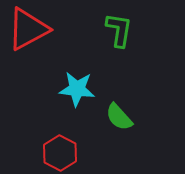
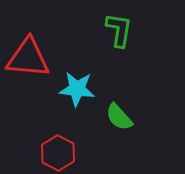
red triangle: moved 29 px down; rotated 33 degrees clockwise
red hexagon: moved 2 px left
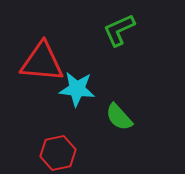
green L-shape: rotated 123 degrees counterclockwise
red triangle: moved 14 px right, 4 px down
red hexagon: rotated 20 degrees clockwise
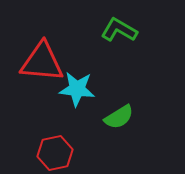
green L-shape: rotated 54 degrees clockwise
green semicircle: rotated 80 degrees counterclockwise
red hexagon: moved 3 px left
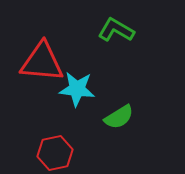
green L-shape: moved 3 px left
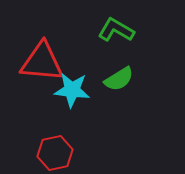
cyan star: moved 5 px left, 1 px down
green semicircle: moved 38 px up
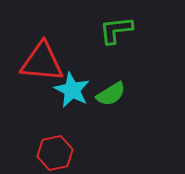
green L-shape: rotated 36 degrees counterclockwise
green semicircle: moved 8 px left, 15 px down
cyan star: rotated 21 degrees clockwise
